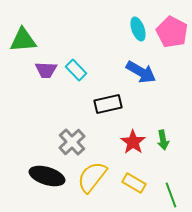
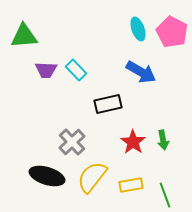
green triangle: moved 1 px right, 4 px up
yellow rectangle: moved 3 px left, 2 px down; rotated 40 degrees counterclockwise
green line: moved 6 px left
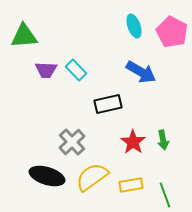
cyan ellipse: moved 4 px left, 3 px up
yellow semicircle: rotated 16 degrees clockwise
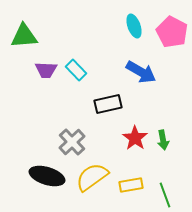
red star: moved 2 px right, 4 px up
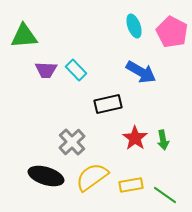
black ellipse: moved 1 px left
green line: rotated 35 degrees counterclockwise
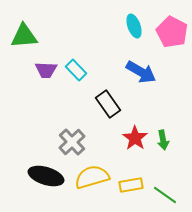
black rectangle: rotated 68 degrees clockwise
yellow semicircle: rotated 20 degrees clockwise
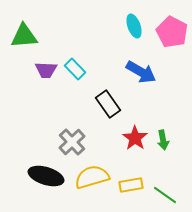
cyan rectangle: moved 1 px left, 1 px up
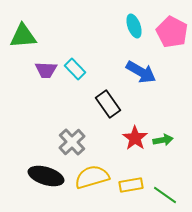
green triangle: moved 1 px left
green arrow: rotated 90 degrees counterclockwise
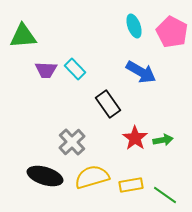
black ellipse: moved 1 px left
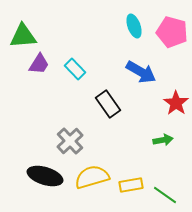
pink pentagon: rotated 12 degrees counterclockwise
purple trapezoid: moved 7 px left, 6 px up; rotated 60 degrees counterclockwise
red star: moved 41 px right, 35 px up
gray cross: moved 2 px left, 1 px up
